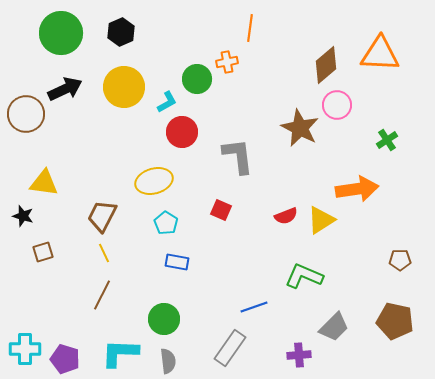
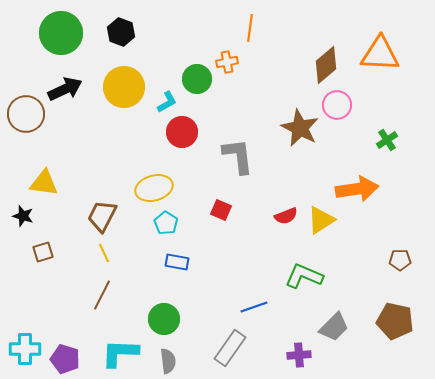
black hexagon at (121, 32): rotated 16 degrees counterclockwise
yellow ellipse at (154, 181): moved 7 px down
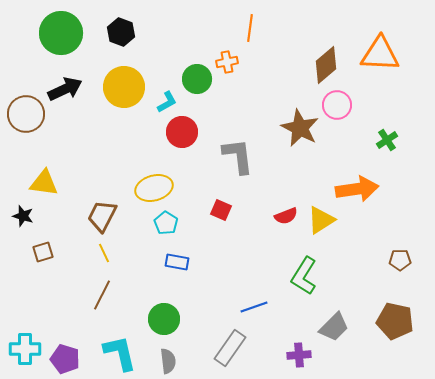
green L-shape at (304, 276): rotated 81 degrees counterclockwise
cyan L-shape at (120, 353): rotated 75 degrees clockwise
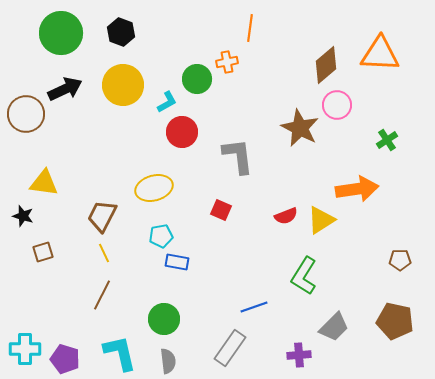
yellow circle at (124, 87): moved 1 px left, 2 px up
cyan pentagon at (166, 223): moved 5 px left, 13 px down; rotated 30 degrees clockwise
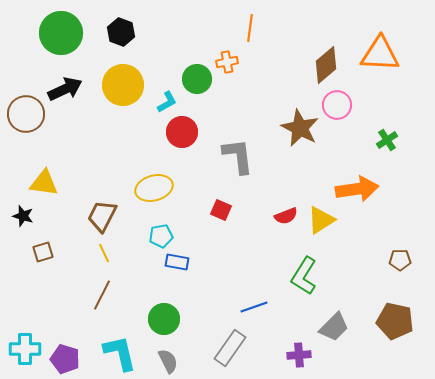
gray semicircle at (168, 361): rotated 20 degrees counterclockwise
